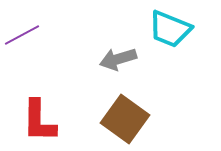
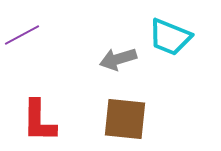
cyan trapezoid: moved 8 px down
brown square: rotated 30 degrees counterclockwise
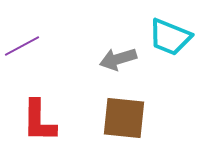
purple line: moved 11 px down
brown square: moved 1 px left, 1 px up
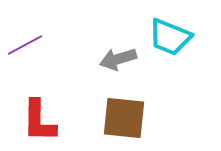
purple line: moved 3 px right, 1 px up
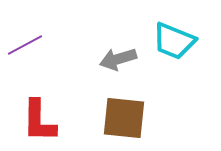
cyan trapezoid: moved 4 px right, 4 px down
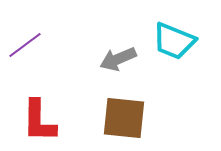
purple line: rotated 9 degrees counterclockwise
gray arrow: rotated 6 degrees counterclockwise
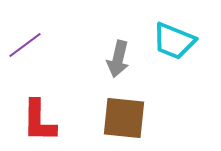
gray arrow: rotated 54 degrees counterclockwise
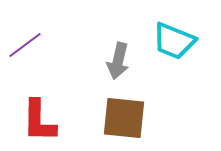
gray arrow: moved 2 px down
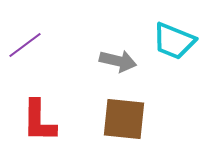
gray arrow: rotated 90 degrees counterclockwise
brown square: moved 1 px down
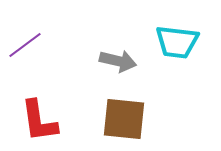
cyan trapezoid: moved 3 px right, 1 px down; rotated 15 degrees counterclockwise
red L-shape: rotated 9 degrees counterclockwise
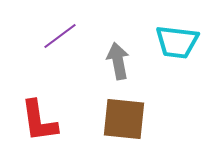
purple line: moved 35 px right, 9 px up
gray arrow: rotated 114 degrees counterclockwise
